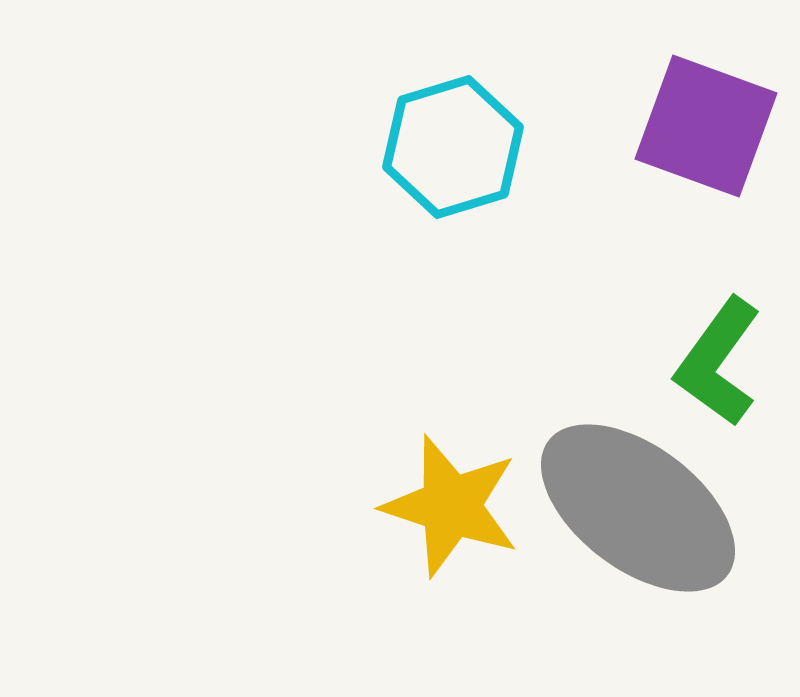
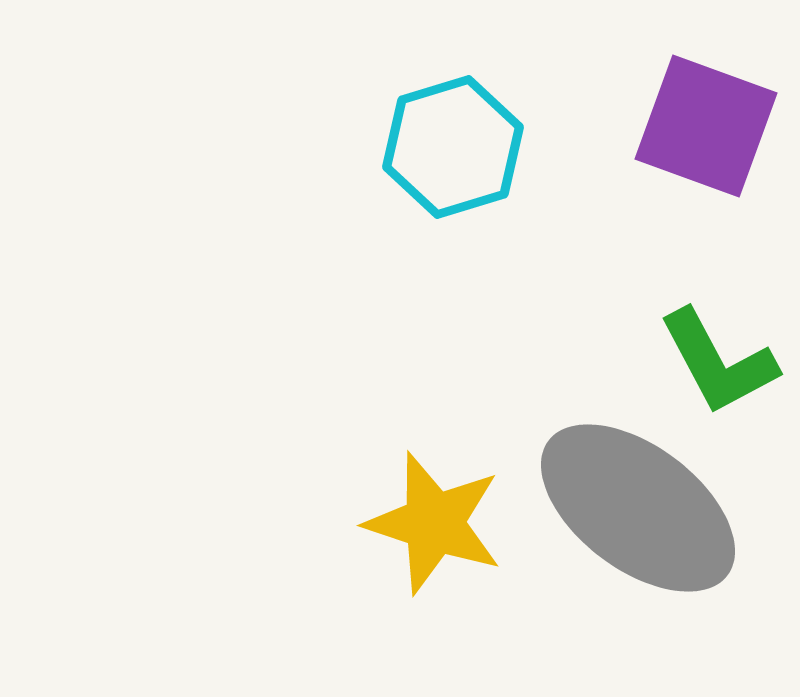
green L-shape: rotated 64 degrees counterclockwise
yellow star: moved 17 px left, 17 px down
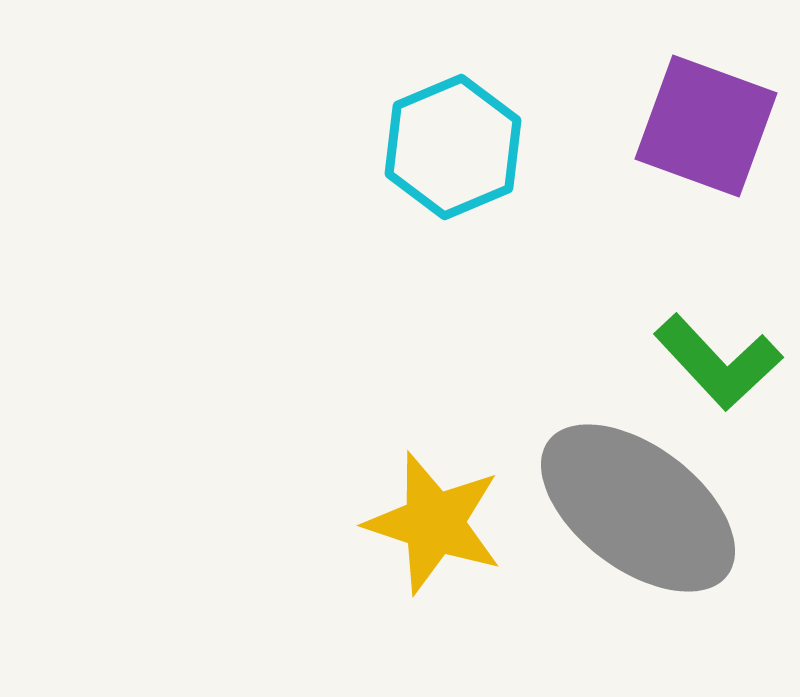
cyan hexagon: rotated 6 degrees counterclockwise
green L-shape: rotated 15 degrees counterclockwise
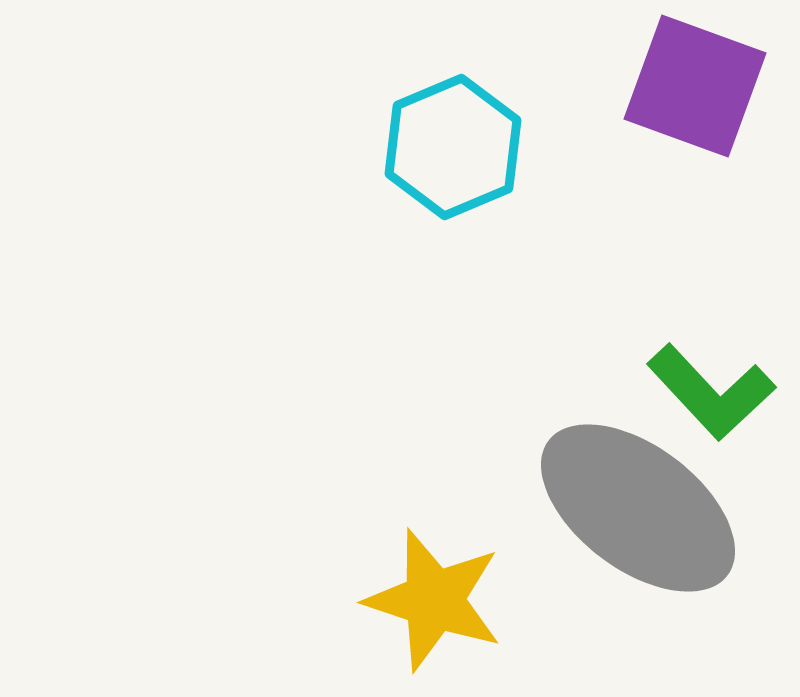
purple square: moved 11 px left, 40 px up
green L-shape: moved 7 px left, 30 px down
yellow star: moved 77 px down
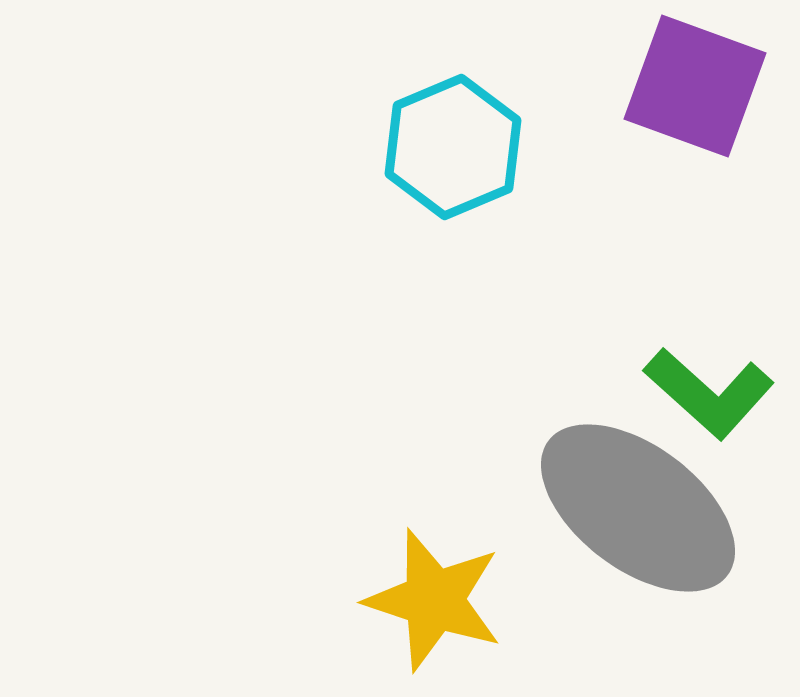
green L-shape: moved 2 px left, 1 px down; rotated 5 degrees counterclockwise
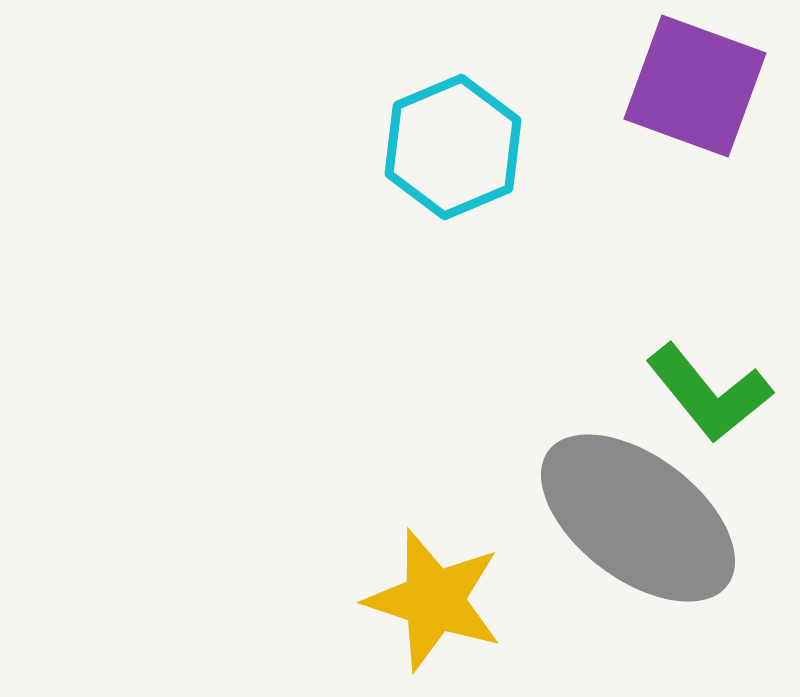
green L-shape: rotated 9 degrees clockwise
gray ellipse: moved 10 px down
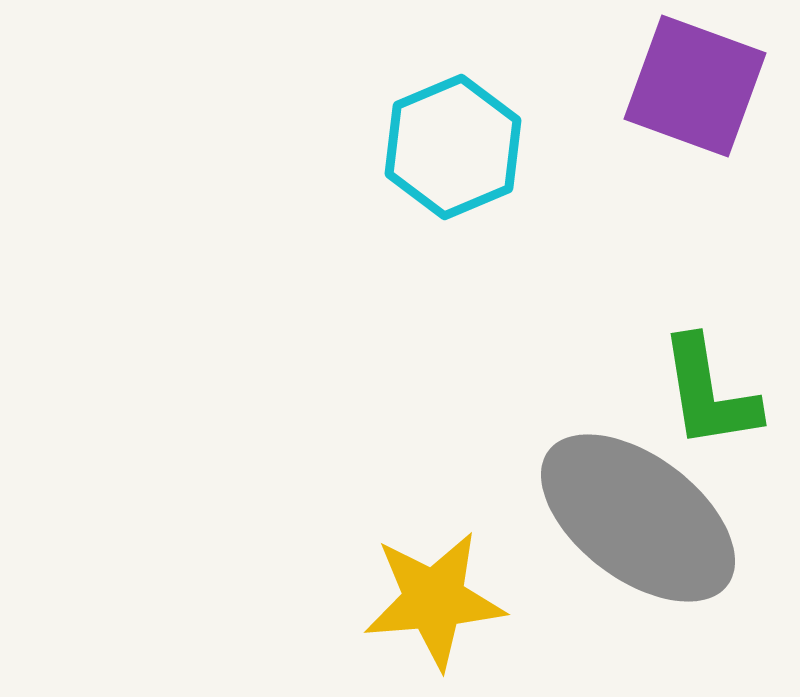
green L-shape: rotated 30 degrees clockwise
yellow star: rotated 23 degrees counterclockwise
